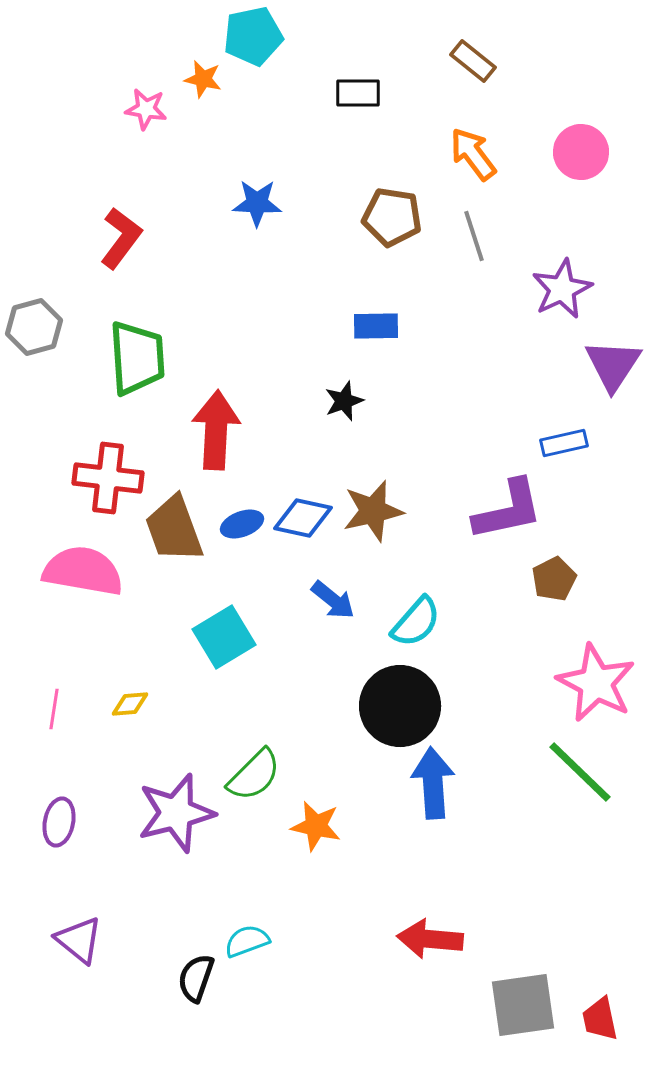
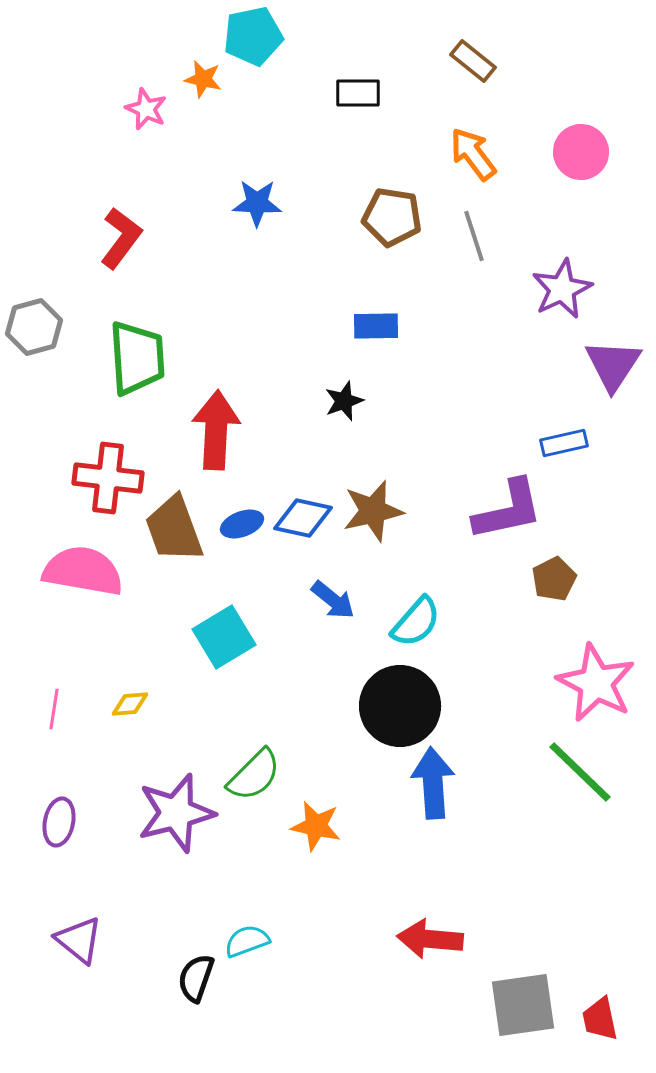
pink star at (146, 109): rotated 15 degrees clockwise
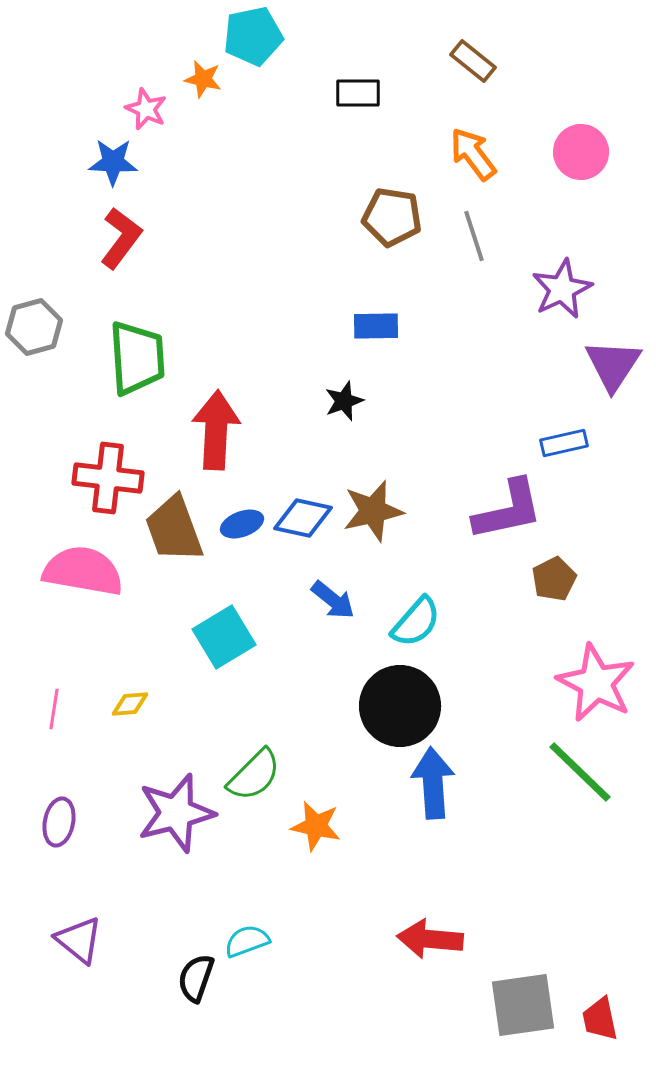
blue star at (257, 203): moved 144 px left, 41 px up
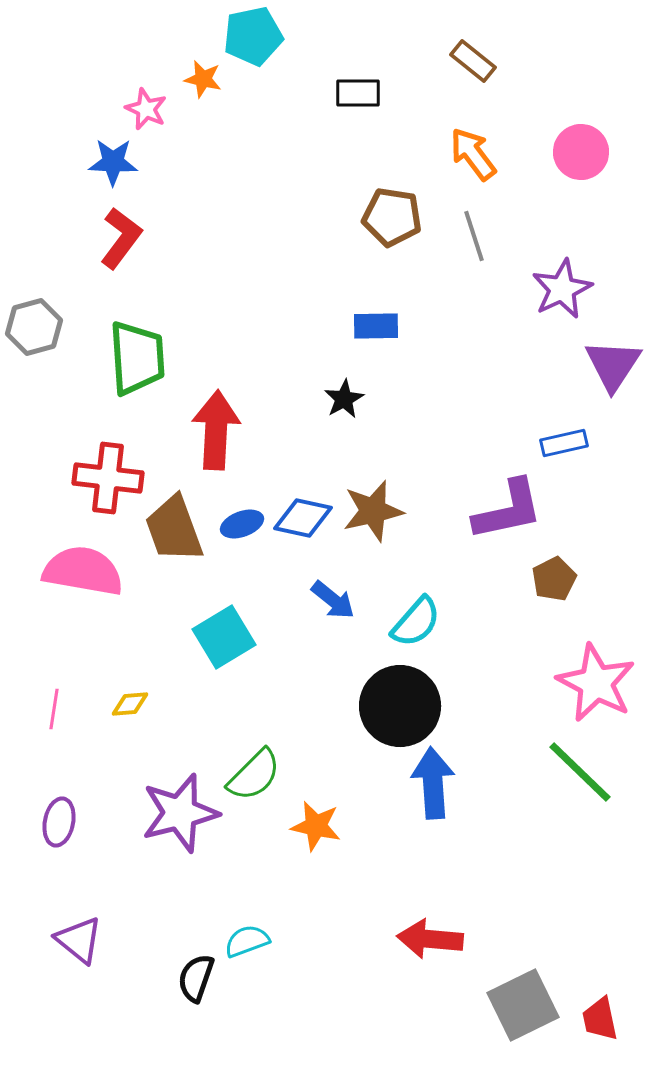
black star at (344, 401): moved 2 px up; rotated 9 degrees counterclockwise
purple star at (176, 813): moved 4 px right
gray square at (523, 1005): rotated 18 degrees counterclockwise
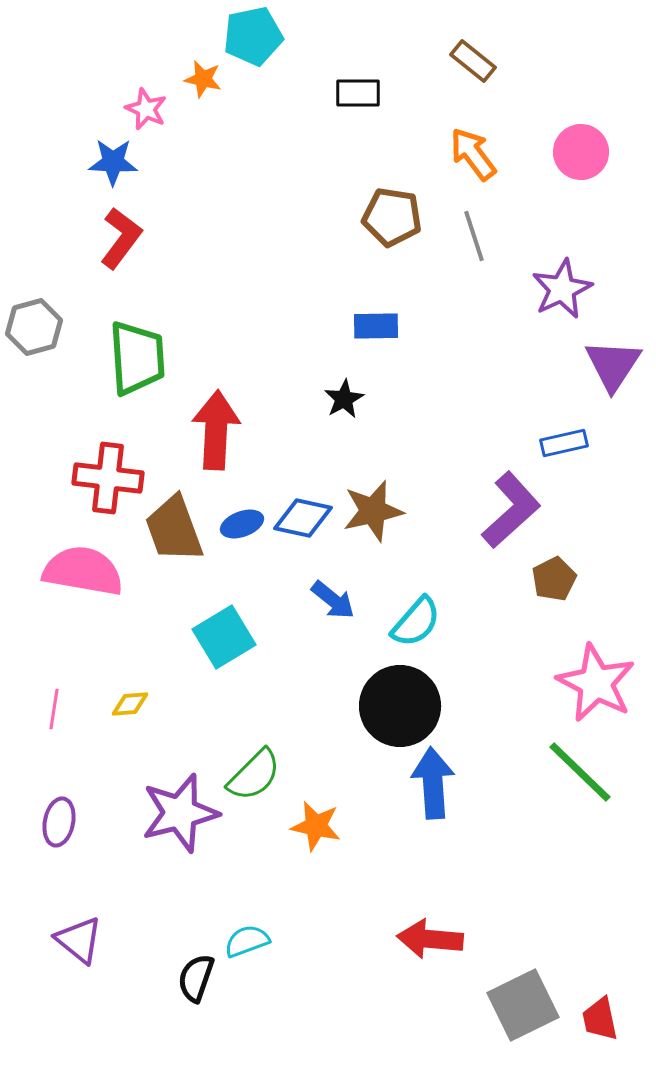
purple L-shape at (508, 510): moved 3 px right; rotated 30 degrees counterclockwise
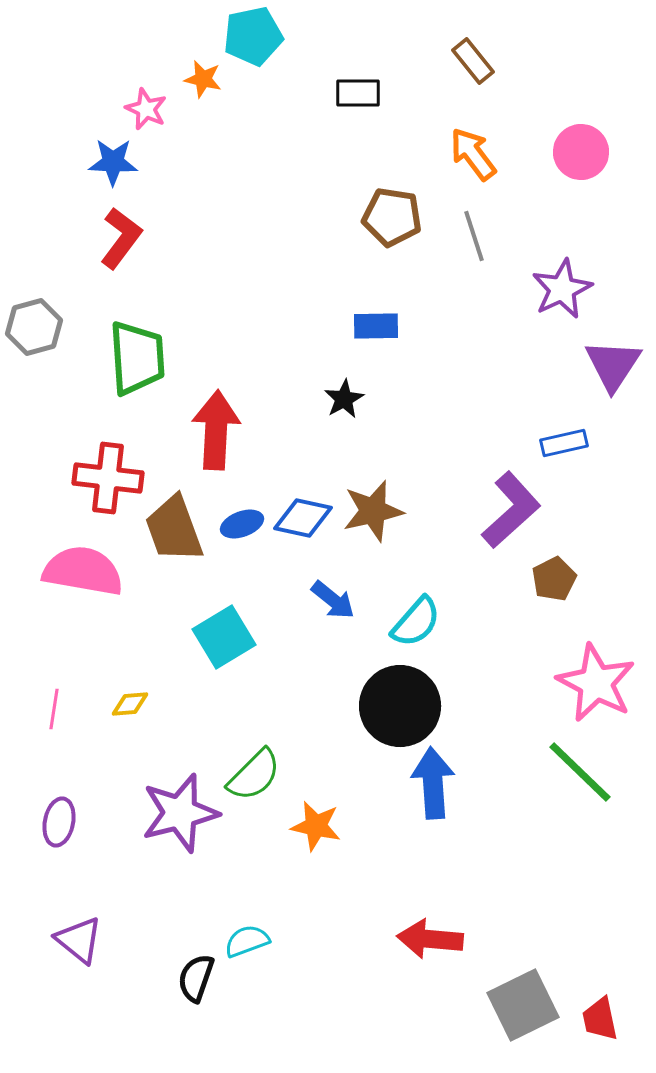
brown rectangle at (473, 61): rotated 12 degrees clockwise
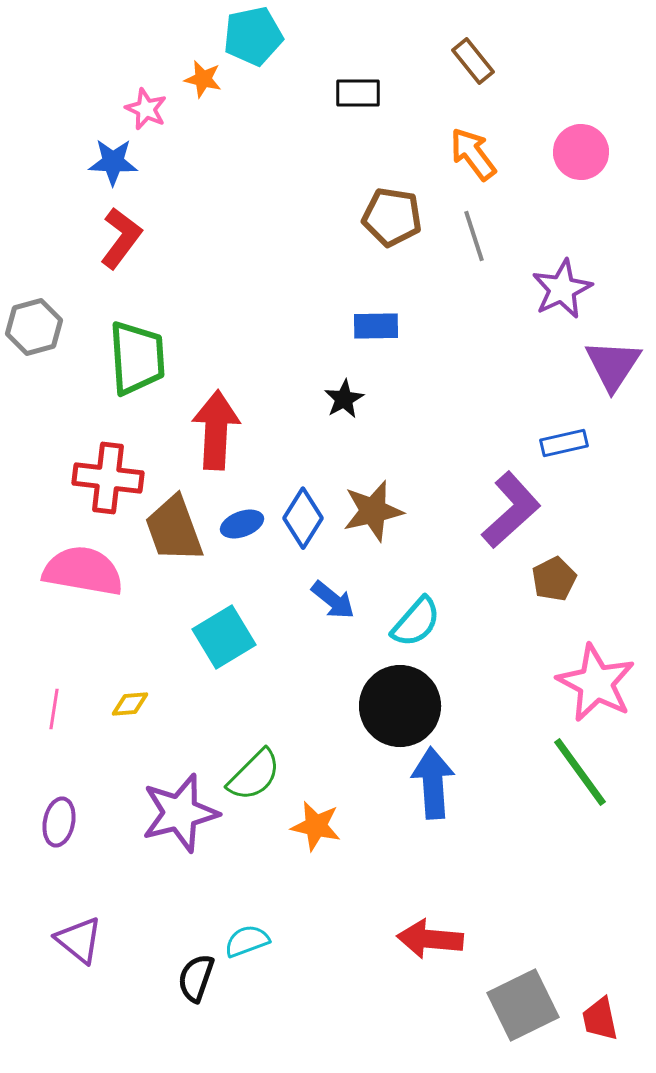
blue diamond at (303, 518): rotated 70 degrees counterclockwise
green line at (580, 772): rotated 10 degrees clockwise
